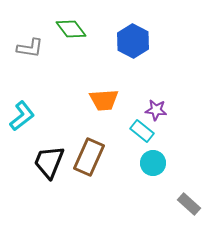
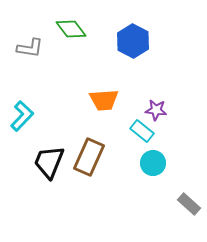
cyan L-shape: rotated 8 degrees counterclockwise
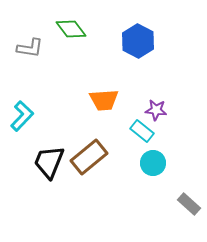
blue hexagon: moved 5 px right
brown rectangle: rotated 27 degrees clockwise
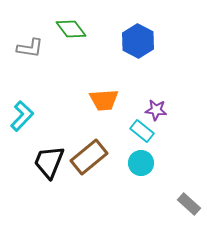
cyan circle: moved 12 px left
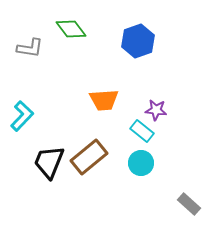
blue hexagon: rotated 12 degrees clockwise
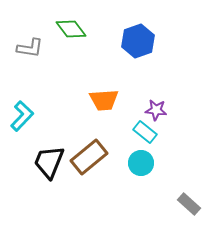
cyan rectangle: moved 3 px right, 1 px down
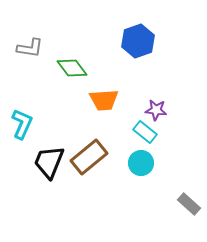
green diamond: moved 1 px right, 39 px down
cyan L-shape: moved 8 px down; rotated 20 degrees counterclockwise
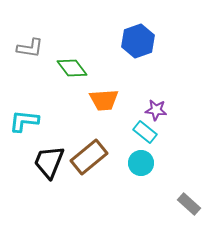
cyan L-shape: moved 2 px right, 3 px up; rotated 108 degrees counterclockwise
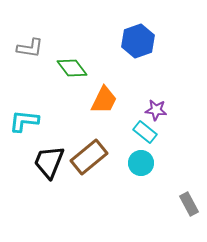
orange trapezoid: rotated 60 degrees counterclockwise
gray rectangle: rotated 20 degrees clockwise
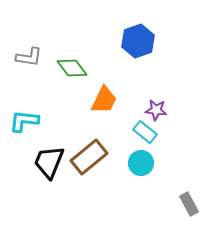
gray L-shape: moved 1 px left, 9 px down
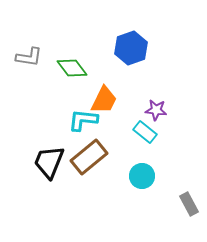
blue hexagon: moved 7 px left, 7 px down
cyan L-shape: moved 59 px right, 1 px up
cyan circle: moved 1 px right, 13 px down
